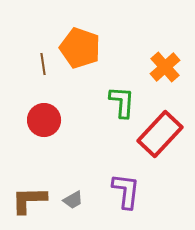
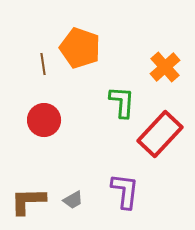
purple L-shape: moved 1 px left
brown L-shape: moved 1 px left, 1 px down
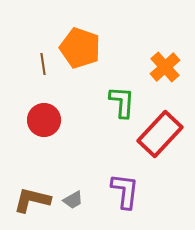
brown L-shape: moved 4 px right, 1 px up; rotated 15 degrees clockwise
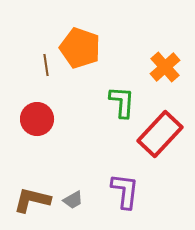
brown line: moved 3 px right, 1 px down
red circle: moved 7 px left, 1 px up
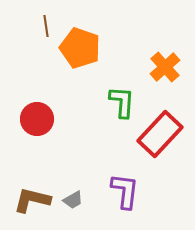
brown line: moved 39 px up
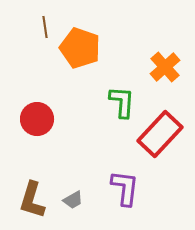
brown line: moved 1 px left, 1 px down
purple L-shape: moved 3 px up
brown L-shape: rotated 87 degrees counterclockwise
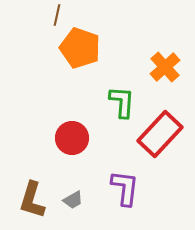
brown line: moved 12 px right, 12 px up; rotated 20 degrees clockwise
red circle: moved 35 px right, 19 px down
